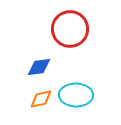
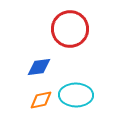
orange diamond: moved 1 px down
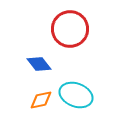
blue diamond: moved 3 px up; rotated 60 degrees clockwise
cyan ellipse: rotated 20 degrees clockwise
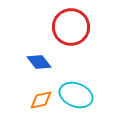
red circle: moved 1 px right, 2 px up
blue diamond: moved 2 px up
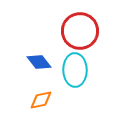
red circle: moved 9 px right, 4 px down
cyan ellipse: moved 1 px left, 25 px up; rotated 68 degrees clockwise
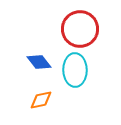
red circle: moved 2 px up
